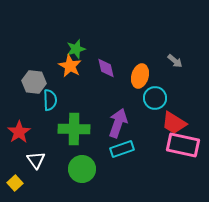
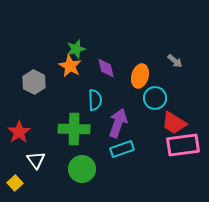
gray hexagon: rotated 20 degrees clockwise
cyan semicircle: moved 45 px right
pink rectangle: rotated 20 degrees counterclockwise
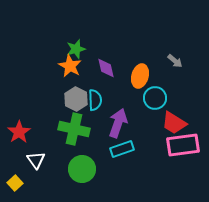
gray hexagon: moved 42 px right, 17 px down
green cross: rotated 12 degrees clockwise
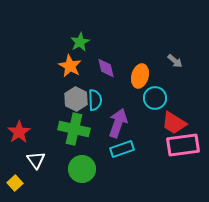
green star: moved 4 px right, 7 px up; rotated 12 degrees counterclockwise
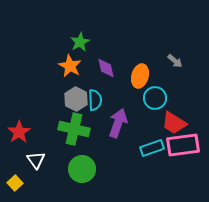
cyan rectangle: moved 30 px right, 1 px up
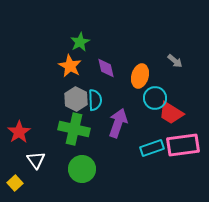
red trapezoid: moved 3 px left, 10 px up
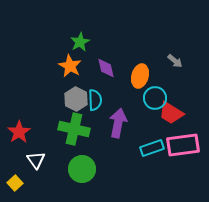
purple arrow: rotated 8 degrees counterclockwise
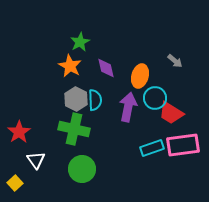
purple arrow: moved 10 px right, 16 px up
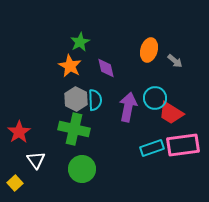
orange ellipse: moved 9 px right, 26 px up
